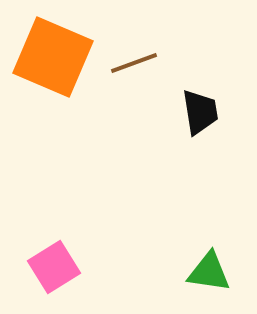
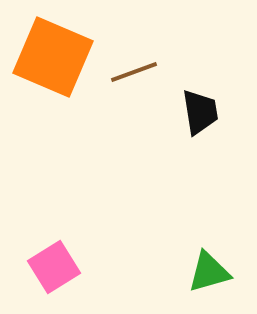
brown line: moved 9 px down
green triangle: rotated 24 degrees counterclockwise
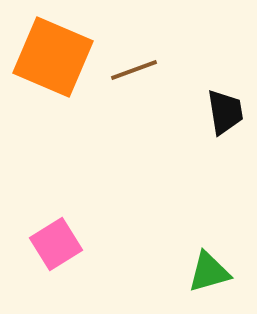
brown line: moved 2 px up
black trapezoid: moved 25 px right
pink square: moved 2 px right, 23 px up
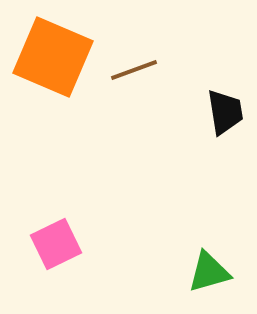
pink square: rotated 6 degrees clockwise
